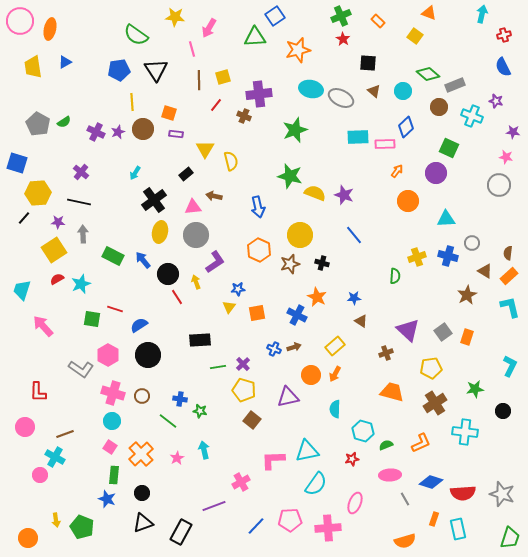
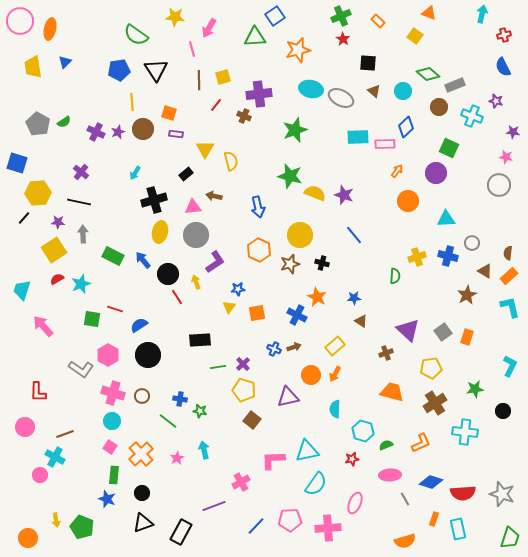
blue triangle at (65, 62): rotated 16 degrees counterclockwise
black cross at (154, 200): rotated 20 degrees clockwise
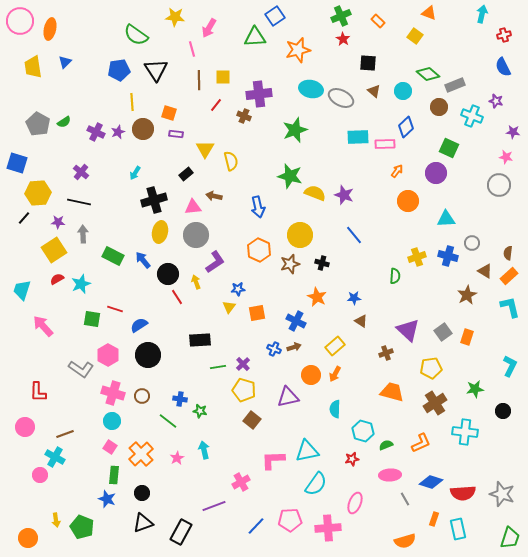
yellow square at (223, 77): rotated 14 degrees clockwise
blue cross at (297, 315): moved 1 px left, 6 px down
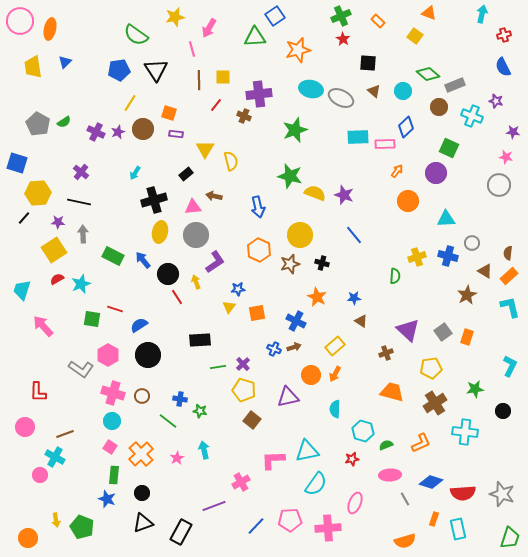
yellow star at (175, 17): rotated 18 degrees counterclockwise
yellow line at (132, 102): moved 2 px left, 1 px down; rotated 36 degrees clockwise
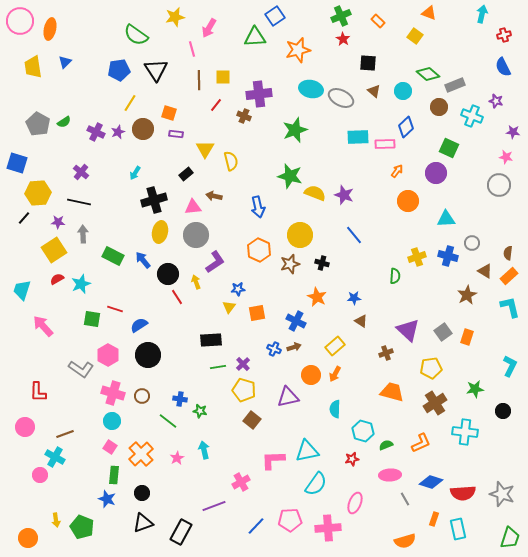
black rectangle at (200, 340): moved 11 px right
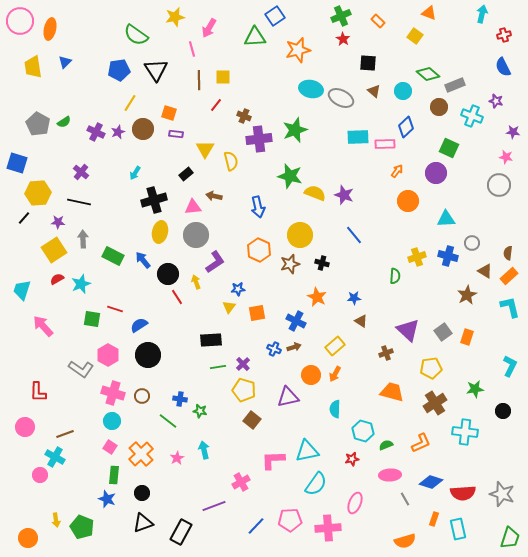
purple cross at (259, 94): moved 45 px down
gray arrow at (83, 234): moved 5 px down
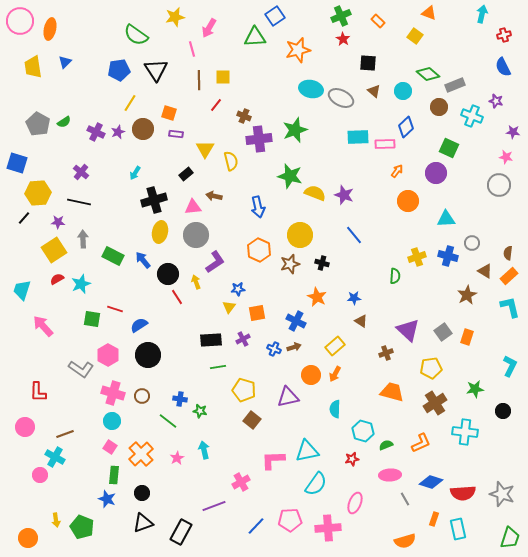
purple cross at (243, 364): moved 25 px up; rotated 16 degrees clockwise
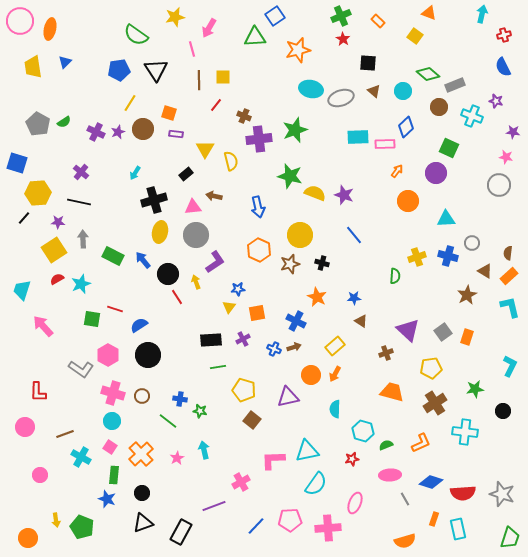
gray ellipse at (341, 98): rotated 45 degrees counterclockwise
cyan cross at (55, 457): moved 26 px right
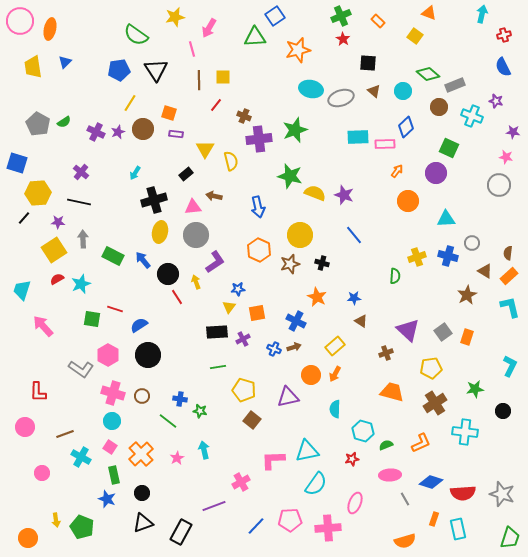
black rectangle at (211, 340): moved 6 px right, 8 px up
pink circle at (40, 475): moved 2 px right, 2 px up
green rectangle at (114, 475): rotated 18 degrees counterclockwise
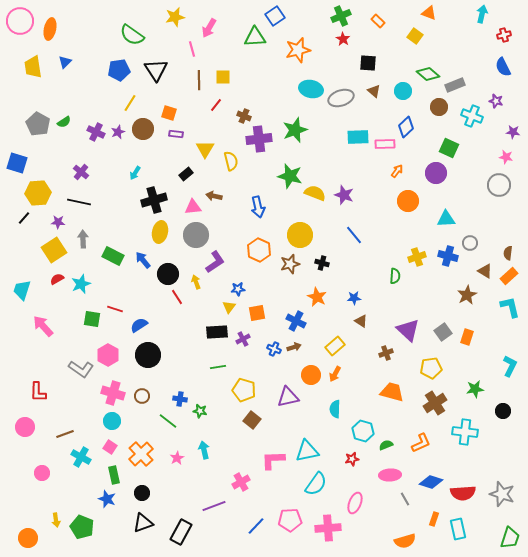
green semicircle at (136, 35): moved 4 px left
gray circle at (472, 243): moved 2 px left
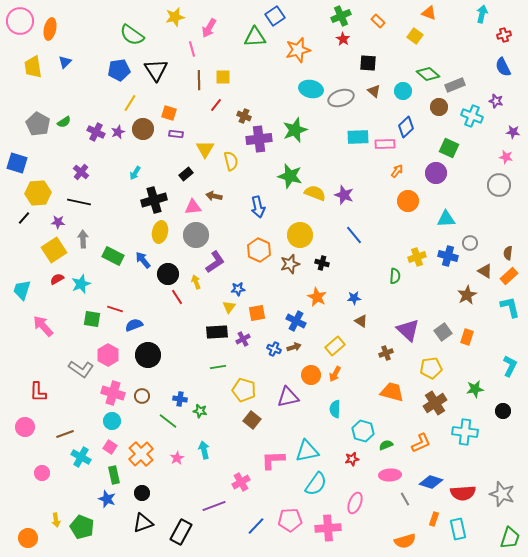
blue semicircle at (139, 325): moved 5 px left; rotated 12 degrees clockwise
